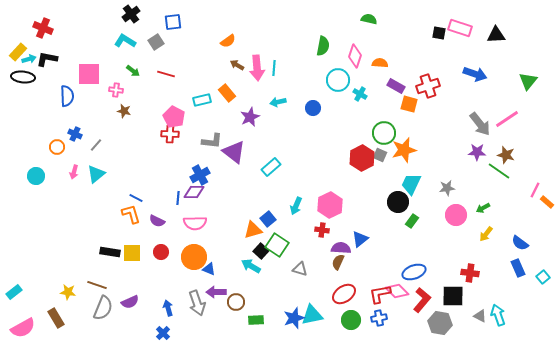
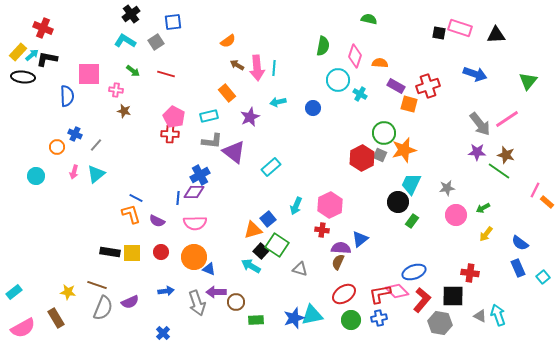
cyan arrow at (29, 59): moved 3 px right, 4 px up; rotated 24 degrees counterclockwise
cyan rectangle at (202, 100): moved 7 px right, 16 px down
blue arrow at (168, 308): moved 2 px left, 17 px up; rotated 98 degrees clockwise
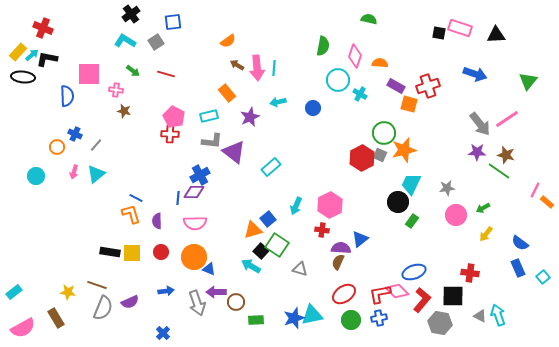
purple semicircle at (157, 221): rotated 63 degrees clockwise
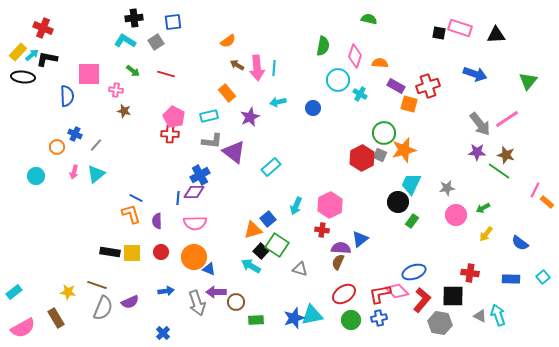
black cross at (131, 14): moved 3 px right, 4 px down; rotated 30 degrees clockwise
blue rectangle at (518, 268): moved 7 px left, 11 px down; rotated 66 degrees counterclockwise
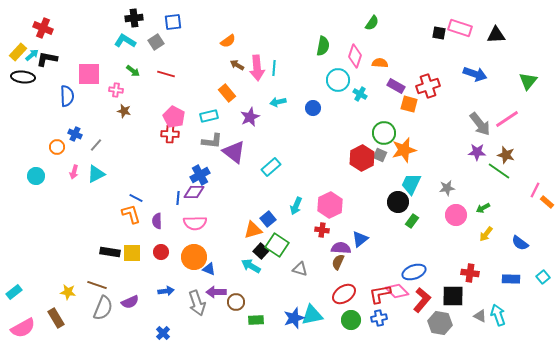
green semicircle at (369, 19): moved 3 px right, 4 px down; rotated 112 degrees clockwise
cyan triangle at (96, 174): rotated 12 degrees clockwise
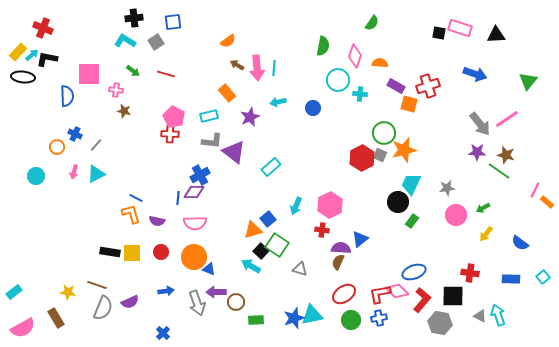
cyan cross at (360, 94): rotated 24 degrees counterclockwise
purple semicircle at (157, 221): rotated 77 degrees counterclockwise
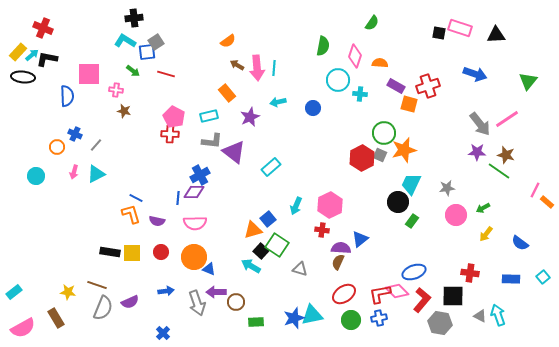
blue square at (173, 22): moved 26 px left, 30 px down
green rectangle at (256, 320): moved 2 px down
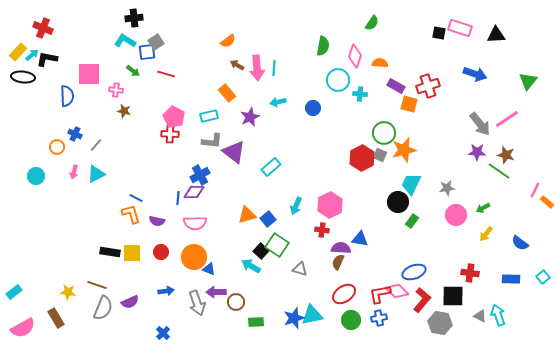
orange triangle at (253, 230): moved 6 px left, 15 px up
blue triangle at (360, 239): rotated 48 degrees clockwise
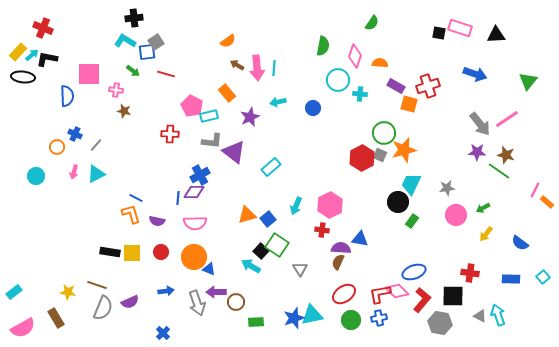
pink pentagon at (174, 117): moved 18 px right, 11 px up
gray triangle at (300, 269): rotated 42 degrees clockwise
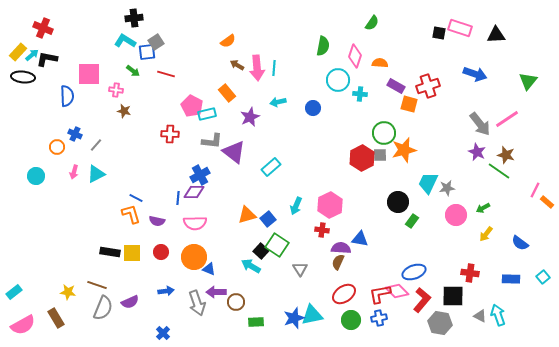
cyan rectangle at (209, 116): moved 2 px left, 2 px up
purple star at (477, 152): rotated 24 degrees clockwise
gray square at (380, 155): rotated 24 degrees counterclockwise
cyan trapezoid at (411, 184): moved 17 px right, 1 px up
pink semicircle at (23, 328): moved 3 px up
